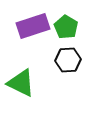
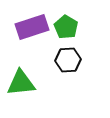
purple rectangle: moved 1 px left, 1 px down
green triangle: rotated 32 degrees counterclockwise
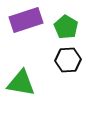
purple rectangle: moved 6 px left, 7 px up
green triangle: rotated 16 degrees clockwise
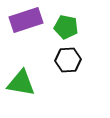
green pentagon: rotated 20 degrees counterclockwise
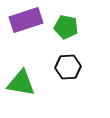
black hexagon: moved 7 px down
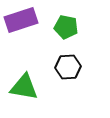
purple rectangle: moved 5 px left
green triangle: moved 3 px right, 4 px down
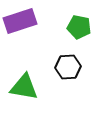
purple rectangle: moved 1 px left, 1 px down
green pentagon: moved 13 px right
